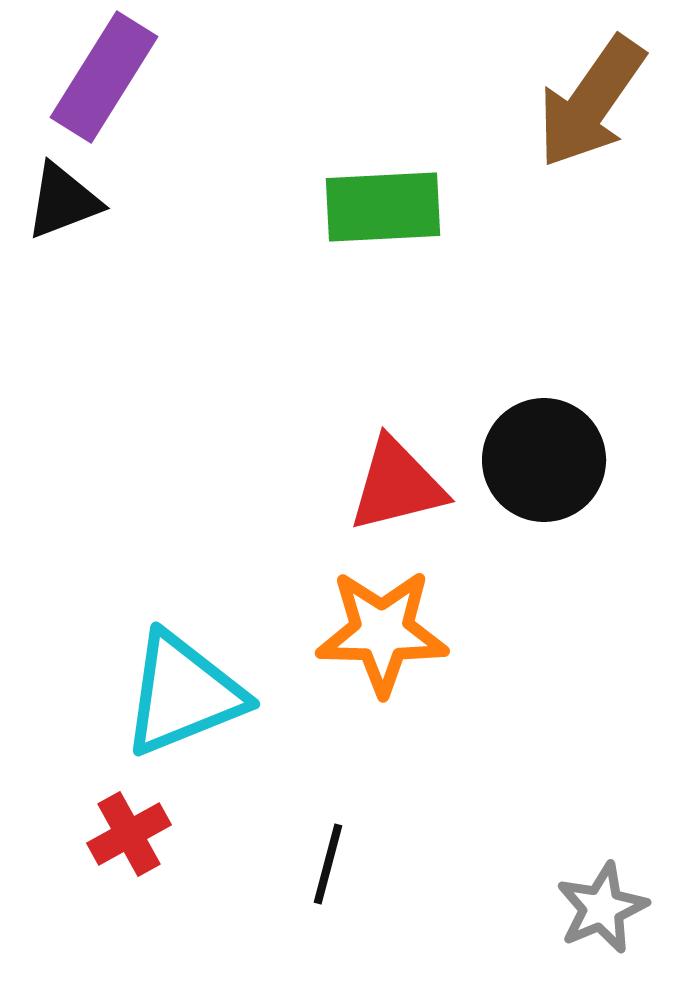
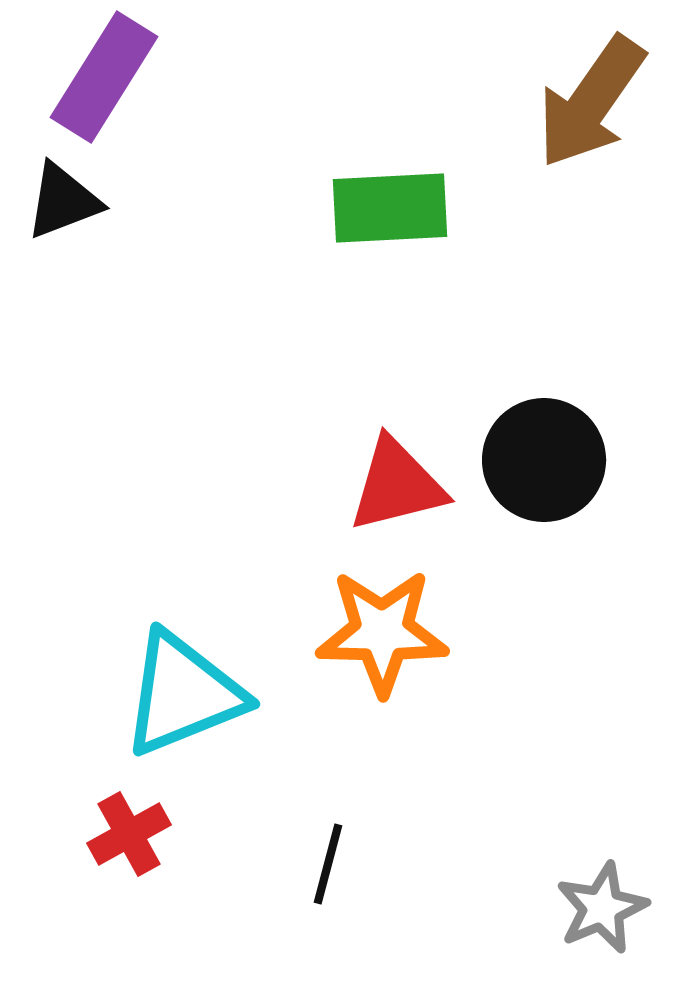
green rectangle: moved 7 px right, 1 px down
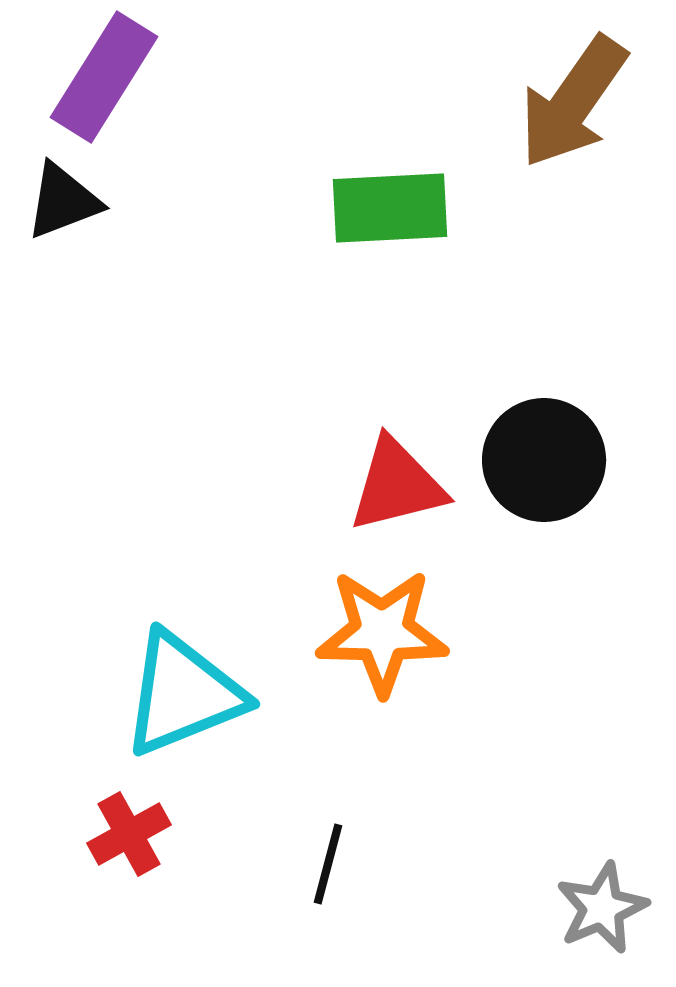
brown arrow: moved 18 px left
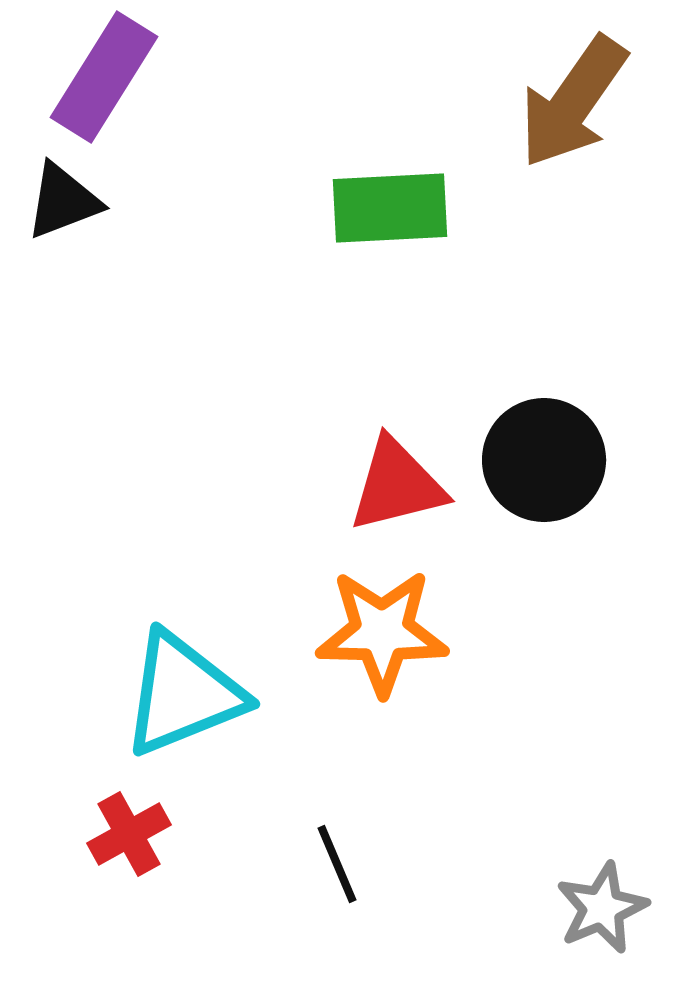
black line: moved 9 px right; rotated 38 degrees counterclockwise
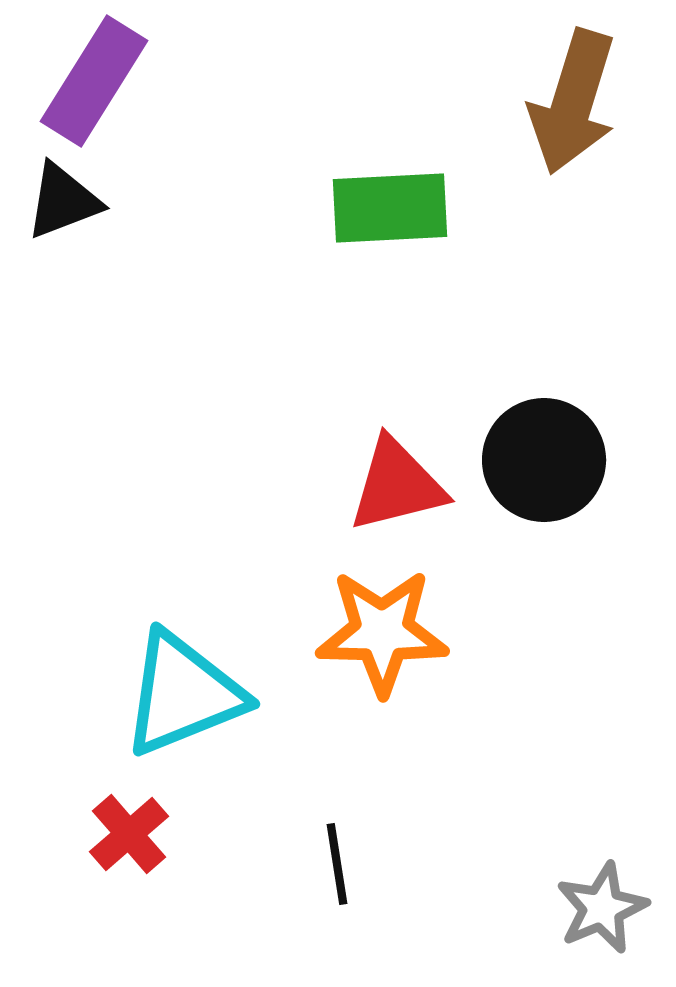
purple rectangle: moved 10 px left, 4 px down
brown arrow: rotated 18 degrees counterclockwise
red cross: rotated 12 degrees counterclockwise
black line: rotated 14 degrees clockwise
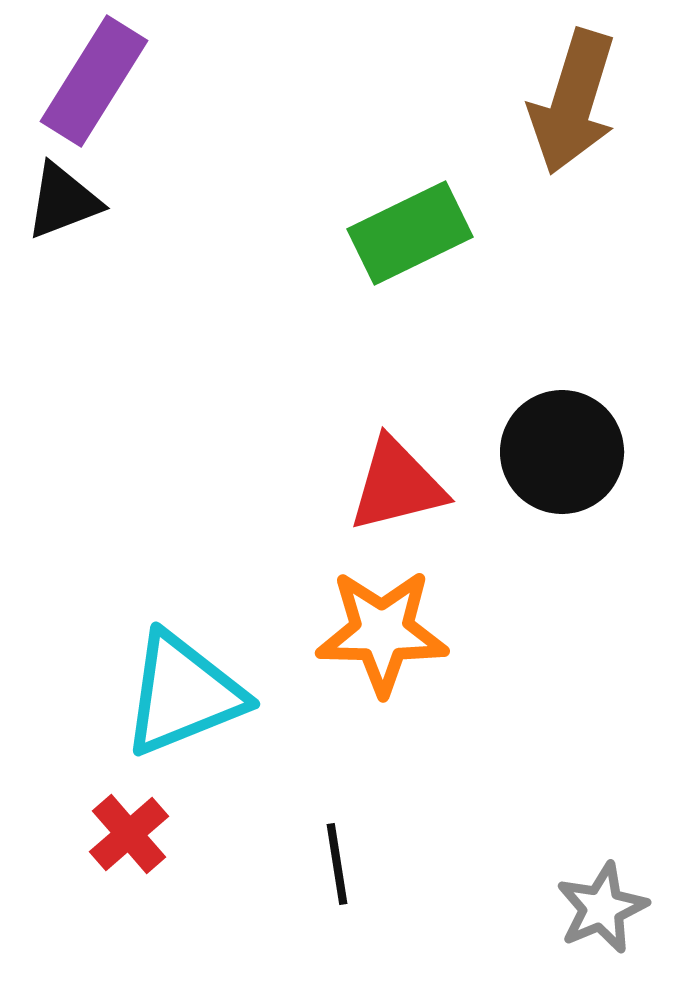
green rectangle: moved 20 px right, 25 px down; rotated 23 degrees counterclockwise
black circle: moved 18 px right, 8 px up
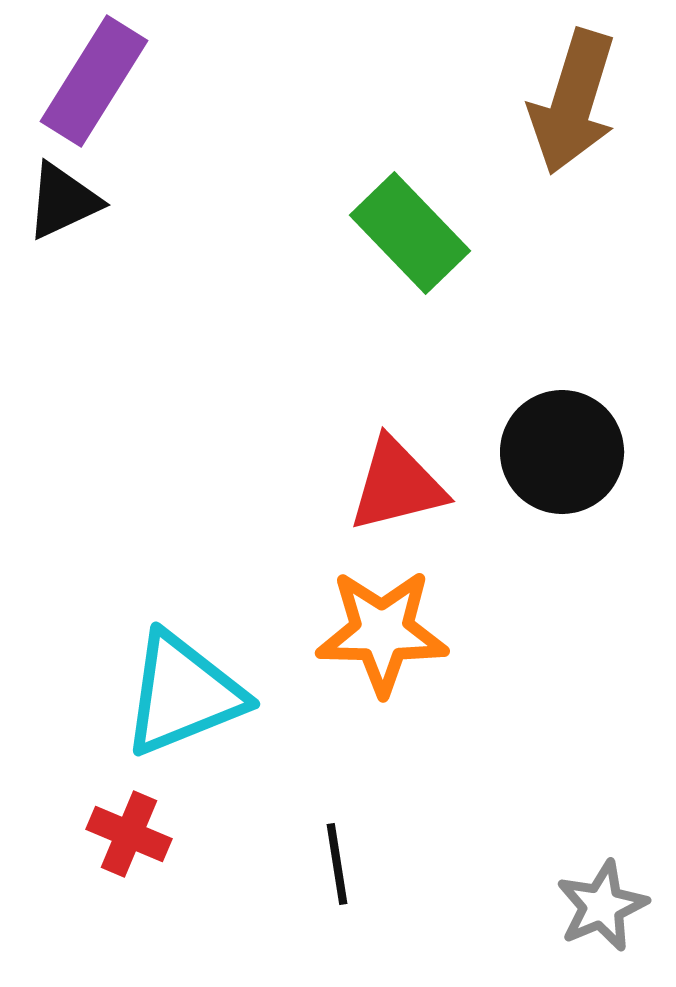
black triangle: rotated 4 degrees counterclockwise
green rectangle: rotated 72 degrees clockwise
red cross: rotated 26 degrees counterclockwise
gray star: moved 2 px up
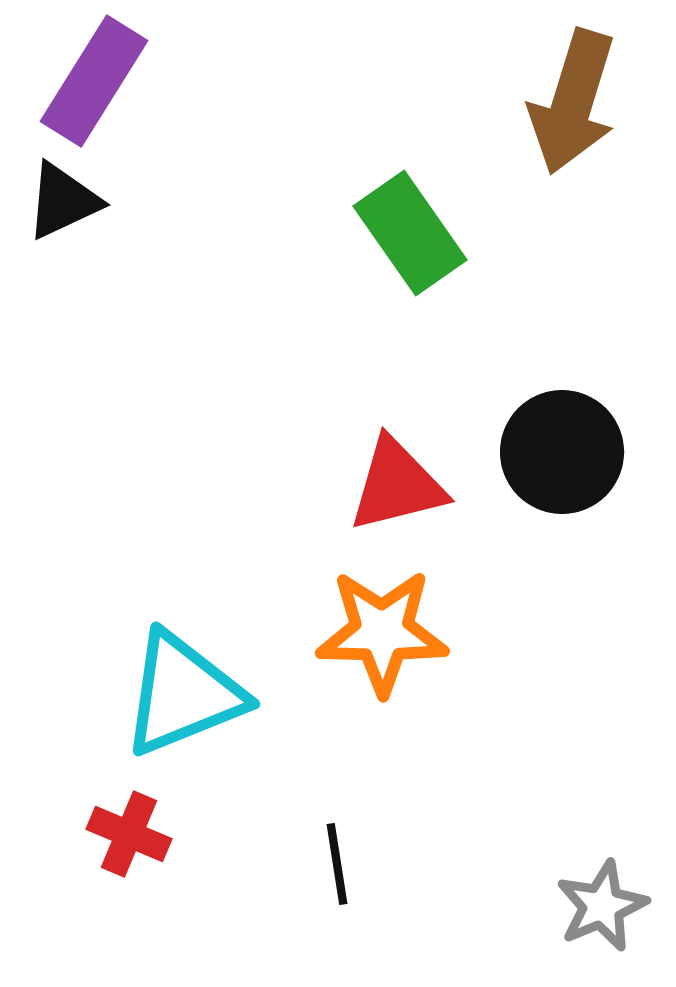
green rectangle: rotated 9 degrees clockwise
